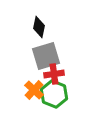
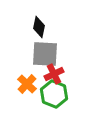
gray square: moved 1 px left, 2 px up; rotated 20 degrees clockwise
red cross: rotated 18 degrees counterclockwise
orange cross: moved 7 px left, 6 px up
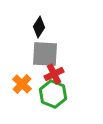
black diamond: rotated 20 degrees clockwise
orange cross: moved 5 px left
green hexagon: moved 1 px left
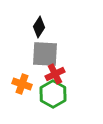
red cross: moved 1 px right
orange cross: rotated 24 degrees counterclockwise
green hexagon: rotated 8 degrees clockwise
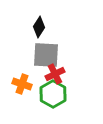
gray square: moved 1 px right, 1 px down
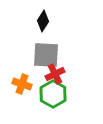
black diamond: moved 4 px right, 6 px up
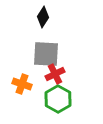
black diamond: moved 4 px up
gray square: moved 1 px up
green hexagon: moved 5 px right, 5 px down
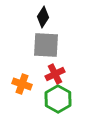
gray square: moved 9 px up
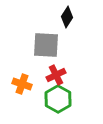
black diamond: moved 24 px right
red cross: moved 1 px right, 1 px down
